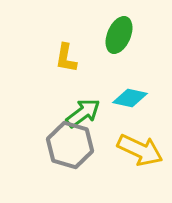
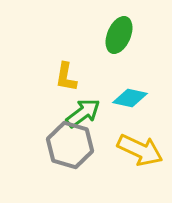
yellow L-shape: moved 19 px down
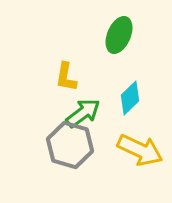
cyan diamond: rotated 56 degrees counterclockwise
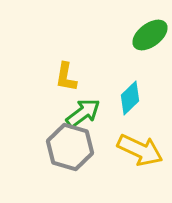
green ellipse: moved 31 px right; rotated 30 degrees clockwise
gray hexagon: moved 2 px down
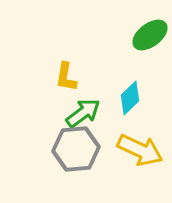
gray hexagon: moved 6 px right, 2 px down; rotated 21 degrees counterclockwise
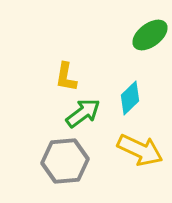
gray hexagon: moved 11 px left, 12 px down
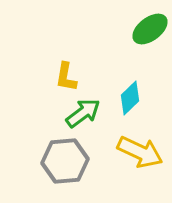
green ellipse: moved 6 px up
yellow arrow: moved 2 px down
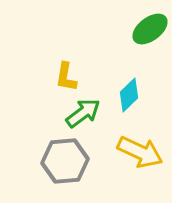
cyan diamond: moved 1 px left, 3 px up
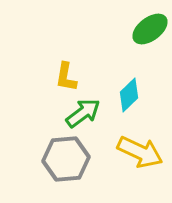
gray hexagon: moved 1 px right, 2 px up
